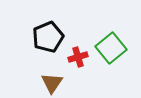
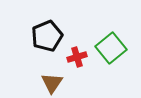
black pentagon: moved 1 px left, 1 px up
red cross: moved 1 px left
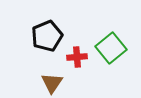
red cross: rotated 12 degrees clockwise
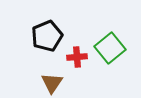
green square: moved 1 px left
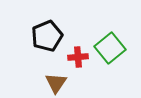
red cross: moved 1 px right
brown triangle: moved 4 px right
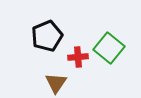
green square: moved 1 px left; rotated 12 degrees counterclockwise
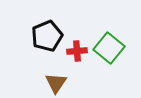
red cross: moved 1 px left, 6 px up
